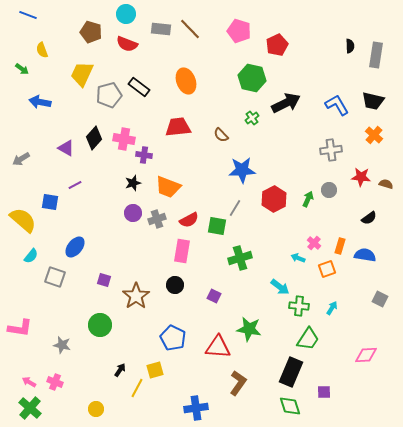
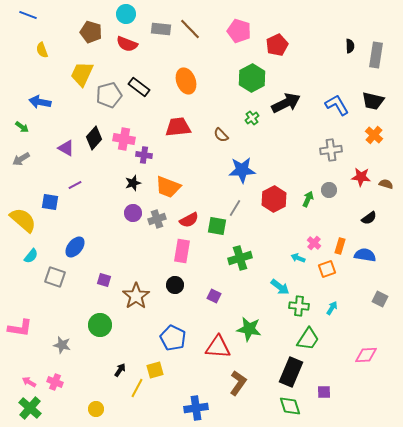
green arrow at (22, 69): moved 58 px down
green hexagon at (252, 78): rotated 20 degrees clockwise
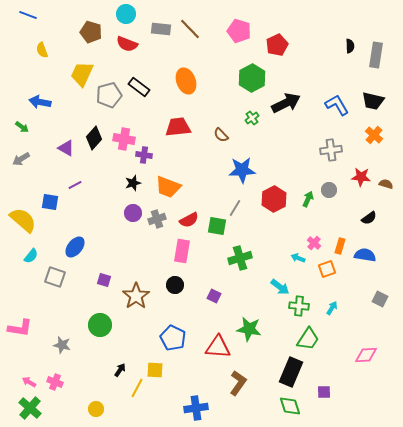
yellow square at (155, 370): rotated 18 degrees clockwise
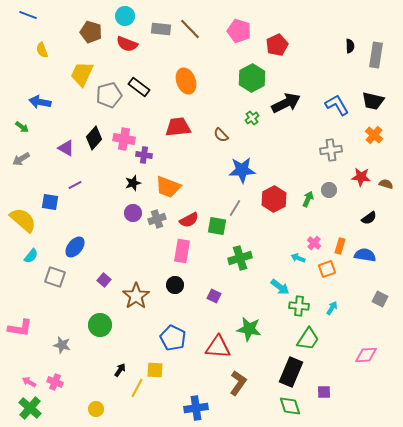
cyan circle at (126, 14): moved 1 px left, 2 px down
purple square at (104, 280): rotated 24 degrees clockwise
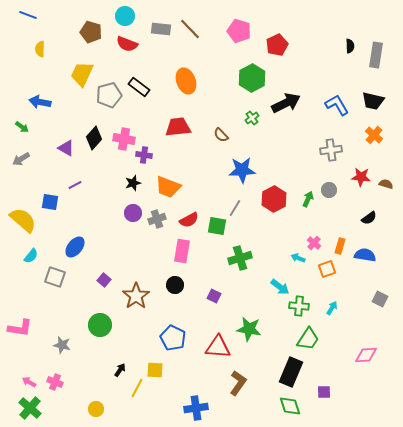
yellow semicircle at (42, 50): moved 2 px left, 1 px up; rotated 21 degrees clockwise
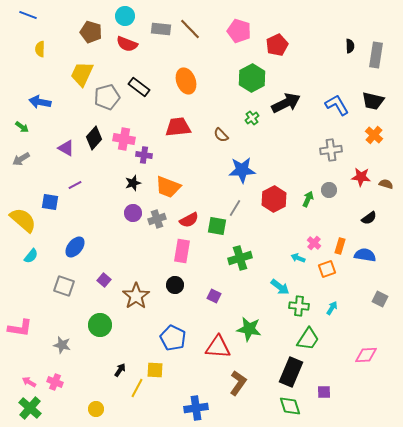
gray pentagon at (109, 95): moved 2 px left, 2 px down
gray square at (55, 277): moved 9 px right, 9 px down
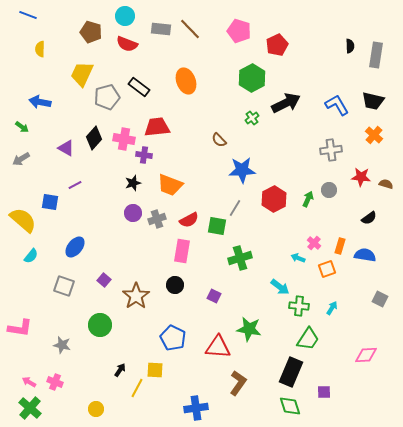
red trapezoid at (178, 127): moved 21 px left
brown semicircle at (221, 135): moved 2 px left, 5 px down
orange trapezoid at (168, 187): moved 2 px right, 2 px up
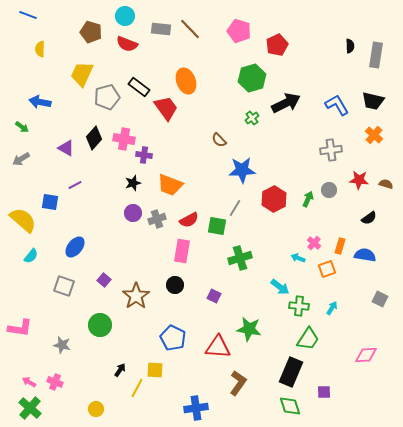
green hexagon at (252, 78): rotated 12 degrees clockwise
red trapezoid at (157, 127): moved 9 px right, 19 px up; rotated 60 degrees clockwise
red star at (361, 177): moved 2 px left, 3 px down
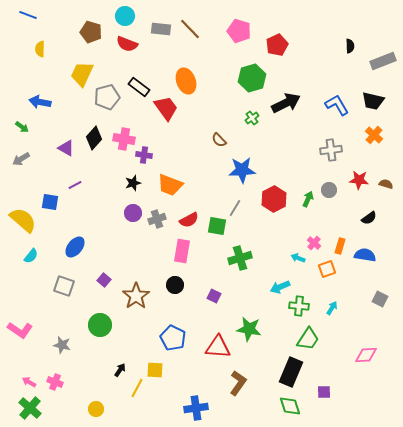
gray rectangle at (376, 55): moved 7 px right, 6 px down; rotated 60 degrees clockwise
cyan arrow at (280, 287): rotated 120 degrees clockwise
pink L-shape at (20, 328): moved 2 px down; rotated 25 degrees clockwise
